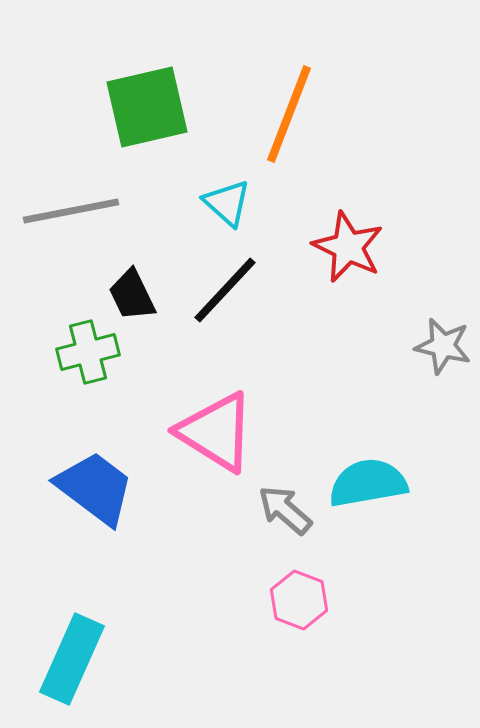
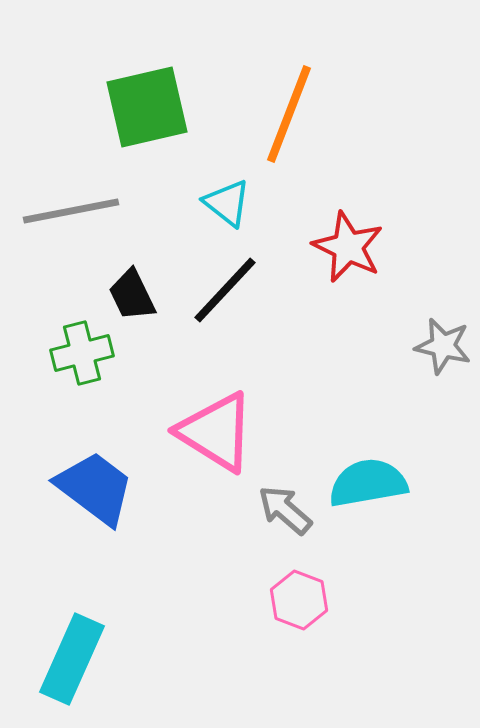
cyan triangle: rotated 4 degrees counterclockwise
green cross: moved 6 px left, 1 px down
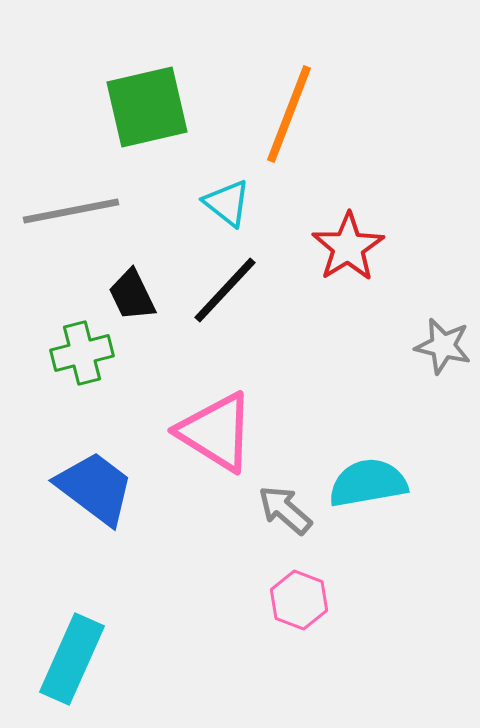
red star: rotated 14 degrees clockwise
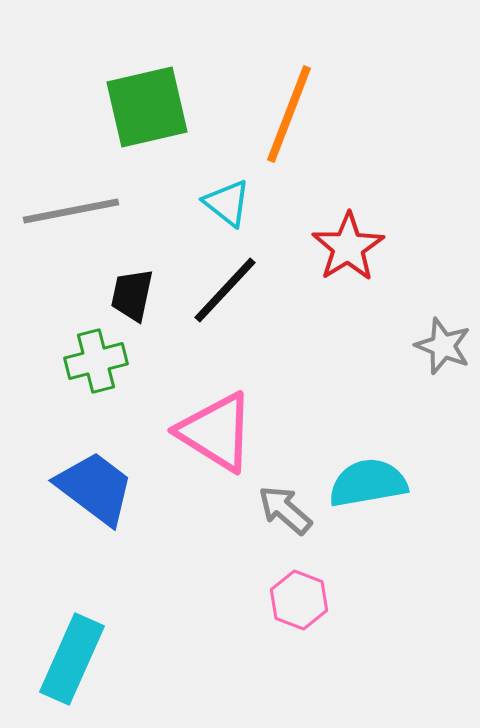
black trapezoid: rotated 38 degrees clockwise
gray star: rotated 8 degrees clockwise
green cross: moved 14 px right, 8 px down
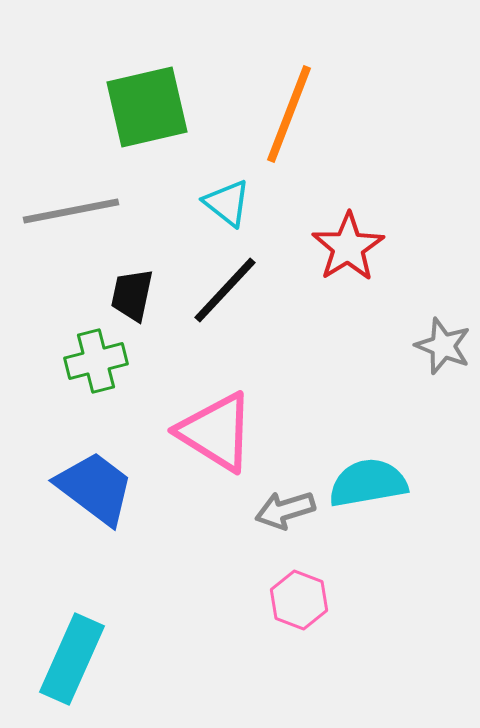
gray arrow: rotated 58 degrees counterclockwise
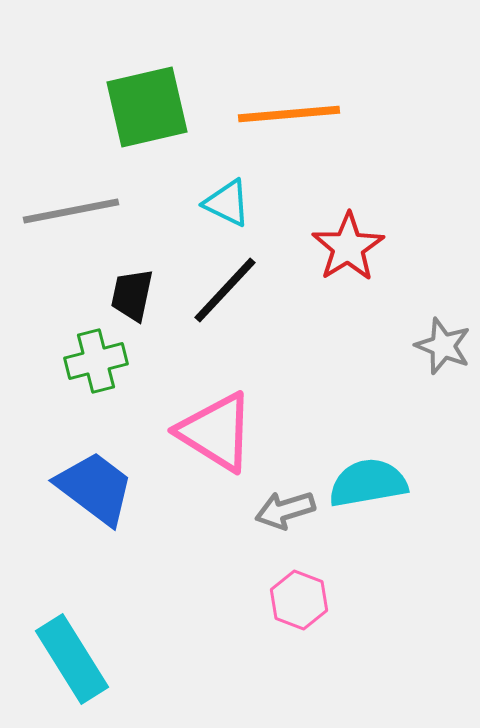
orange line: rotated 64 degrees clockwise
cyan triangle: rotated 12 degrees counterclockwise
cyan rectangle: rotated 56 degrees counterclockwise
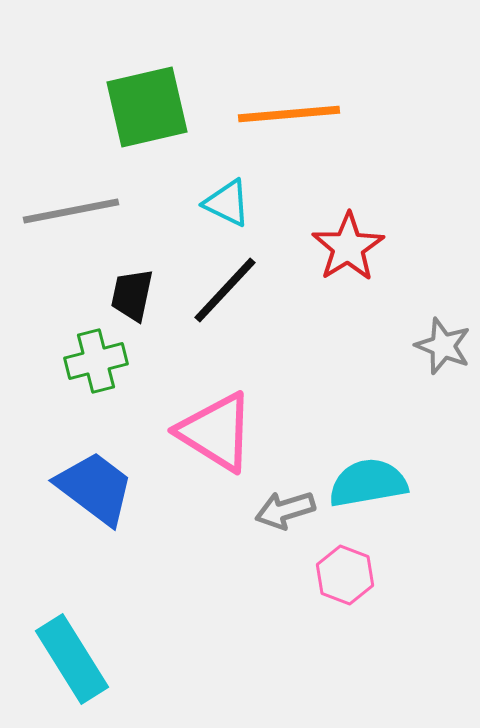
pink hexagon: moved 46 px right, 25 px up
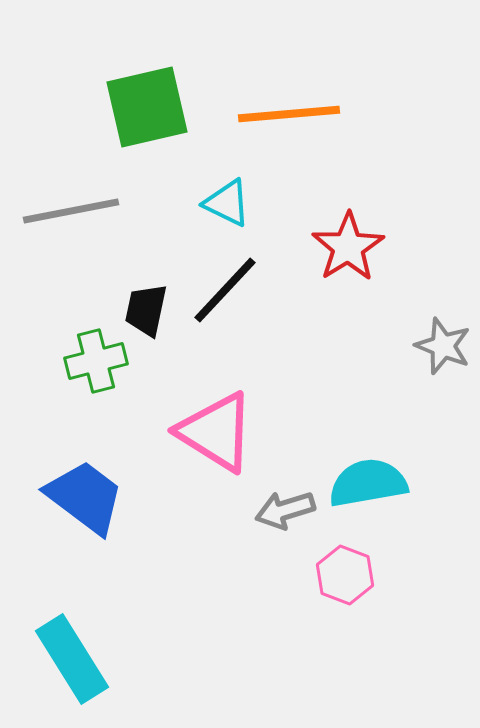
black trapezoid: moved 14 px right, 15 px down
blue trapezoid: moved 10 px left, 9 px down
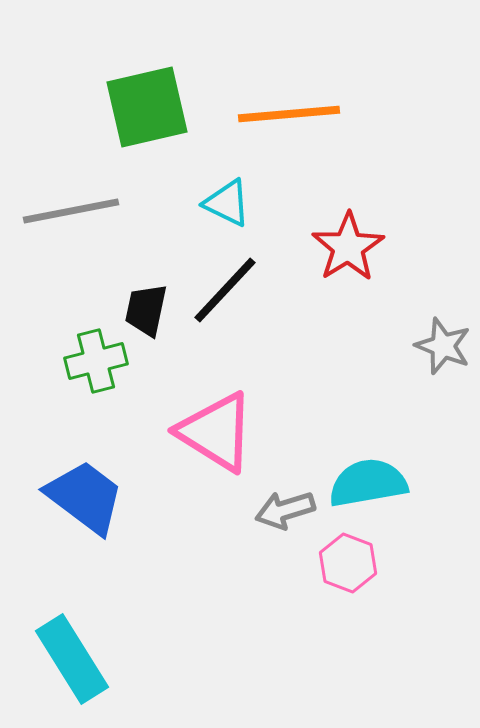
pink hexagon: moved 3 px right, 12 px up
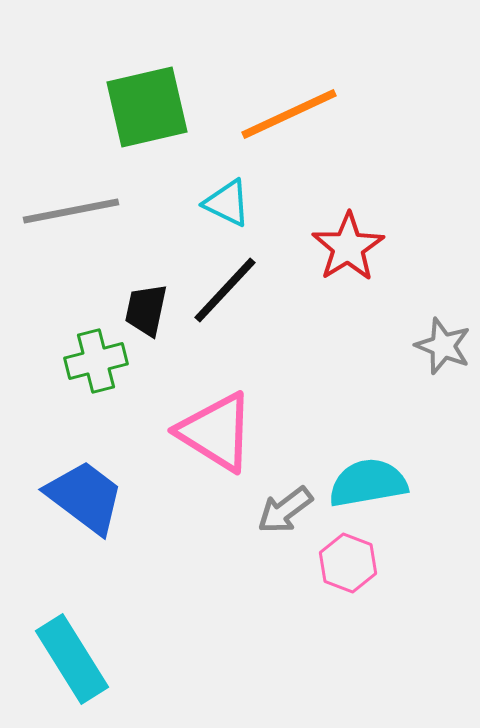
orange line: rotated 20 degrees counterclockwise
gray arrow: rotated 20 degrees counterclockwise
